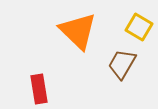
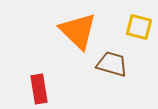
yellow square: rotated 16 degrees counterclockwise
brown trapezoid: moved 10 px left; rotated 76 degrees clockwise
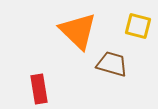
yellow square: moved 1 px left, 1 px up
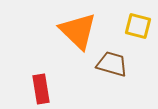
red rectangle: moved 2 px right
